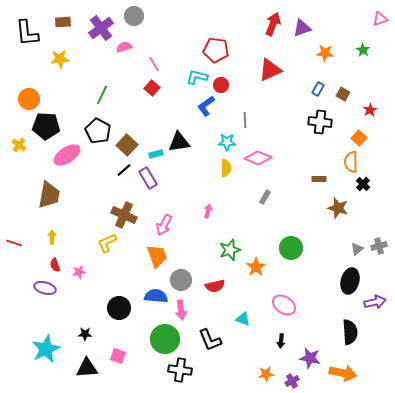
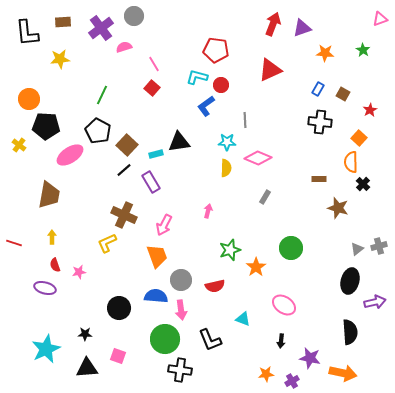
pink ellipse at (67, 155): moved 3 px right
purple rectangle at (148, 178): moved 3 px right, 4 px down
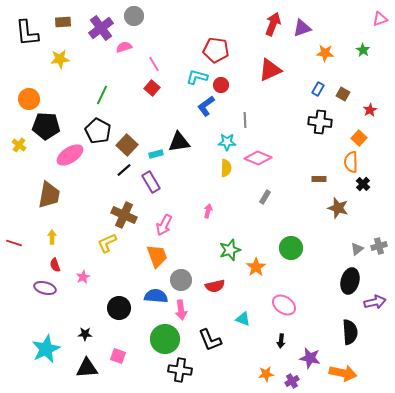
pink star at (79, 272): moved 4 px right, 5 px down; rotated 16 degrees counterclockwise
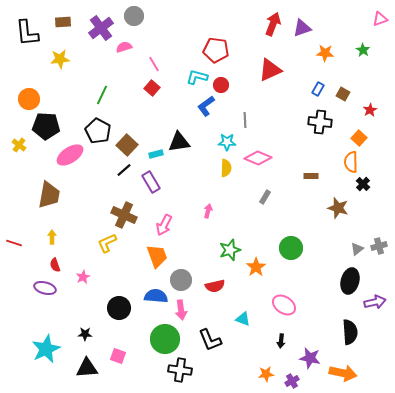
brown rectangle at (319, 179): moved 8 px left, 3 px up
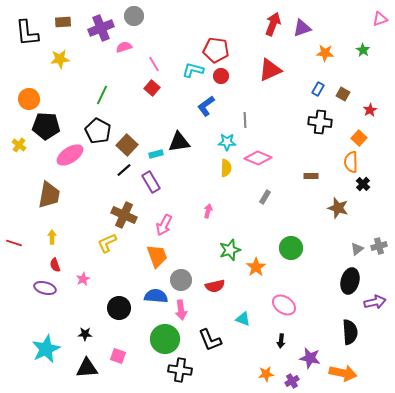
purple cross at (101, 28): rotated 15 degrees clockwise
cyan L-shape at (197, 77): moved 4 px left, 7 px up
red circle at (221, 85): moved 9 px up
pink star at (83, 277): moved 2 px down
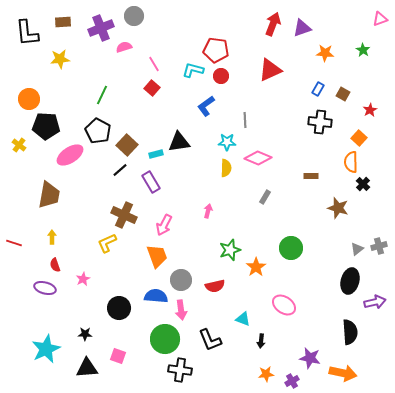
black line at (124, 170): moved 4 px left
black arrow at (281, 341): moved 20 px left
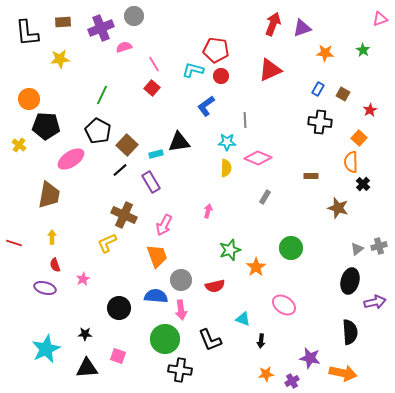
pink ellipse at (70, 155): moved 1 px right, 4 px down
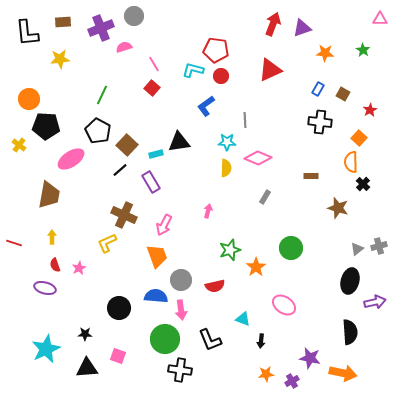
pink triangle at (380, 19): rotated 21 degrees clockwise
pink star at (83, 279): moved 4 px left, 11 px up
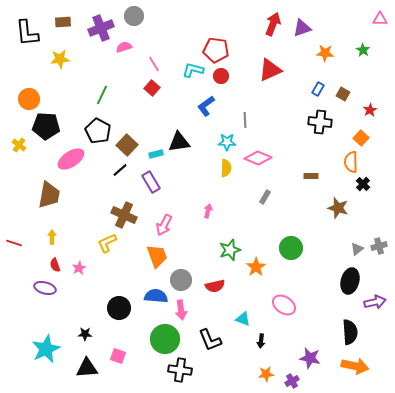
orange square at (359, 138): moved 2 px right
orange arrow at (343, 373): moved 12 px right, 7 px up
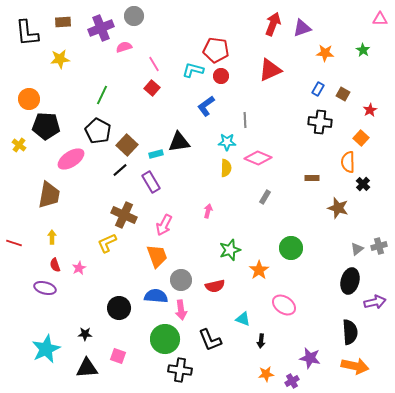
orange semicircle at (351, 162): moved 3 px left
brown rectangle at (311, 176): moved 1 px right, 2 px down
orange star at (256, 267): moved 3 px right, 3 px down
